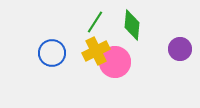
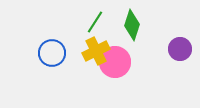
green diamond: rotated 12 degrees clockwise
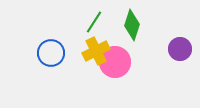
green line: moved 1 px left
blue circle: moved 1 px left
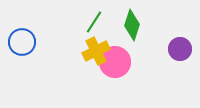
blue circle: moved 29 px left, 11 px up
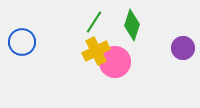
purple circle: moved 3 px right, 1 px up
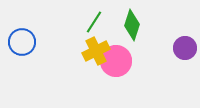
purple circle: moved 2 px right
pink circle: moved 1 px right, 1 px up
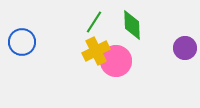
green diamond: rotated 20 degrees counterclockwise
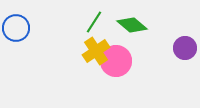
green diamond: rotated 48 degrees counterclockwise
blue circle: moved 6 px left, 14 px up
yellow cross: rotated 8 degrees counterclockwise
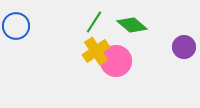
blue circle: moved 2 px up
purple circle: moved 1 px left, 1 px up
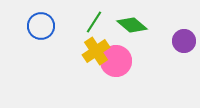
blue circle: moved 25 px right
purple circle: moved 6 px up
